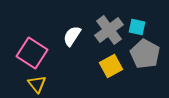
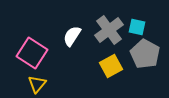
yellow triangle: rotated 18 degrees clockwise
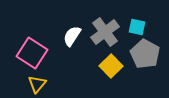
gray cross: moved 4 px left, 2 px down
yellow square: rotated 15 degrees counterclockwise
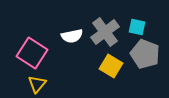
white semicircle: rotated 135 degrees counterclockwise
gray pentagon: rotated 8 degrees counterclockwise
yellow square: rotated 15 degrees counterclockwise
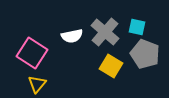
gray cross: rotated 12 degrees counterclockwise
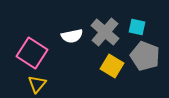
gray pentagon: moved 2 px down
yellow square: moved 1 px right
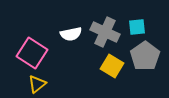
cyan square: rotated 18 degrees counterclockwise
gray cross: rotated 16 degrees counterclockwise
white semicircle: moved 1 px left, 2 px up
gray pentagon: rotated 16 degrees clockwise
yellow triangle: rotated 12 degrees clockwise
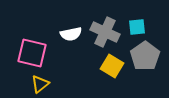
pink square: rotated 20 degrees counterclockwise
yellow triangle: moved 3 px right
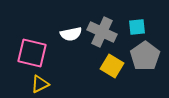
gray cross: moved 3 px left
yellow triangle: rotated 12 degrees clockwise
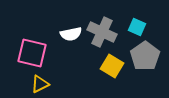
cyan square: rotated 30 degrees clockwise
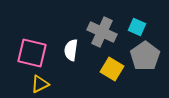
white semicircle: moved 16 px down; rotated 110 degrees clockwise
yellow square: moved 3 px down
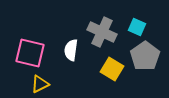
pink square: moved 2 px left
